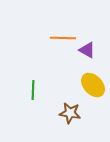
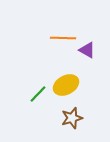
yellow ellipse: moved 27 px left; rotated 75 degrees counterclockwise
green line: moved 5 px right, 4 px down; rotated 42 degrees clockwise
brown star: moved 2 px right, 5 px down; rotated 25 degrees counterclockwise
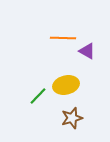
purple triangle: moved 1 px down
yellow ellipse: rotated 15 degrees clockwise
green line: moved 2 px down
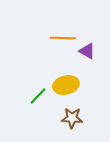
brown star: rotated 20 degrees clockwise
